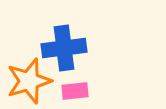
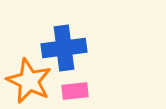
orange star: rotated 30 degrees counterclockwise
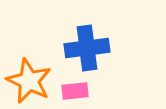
blue cross: moved 23 px right
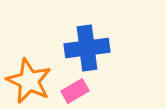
pink rectangle: rotated 24 degrees counterclockwise
